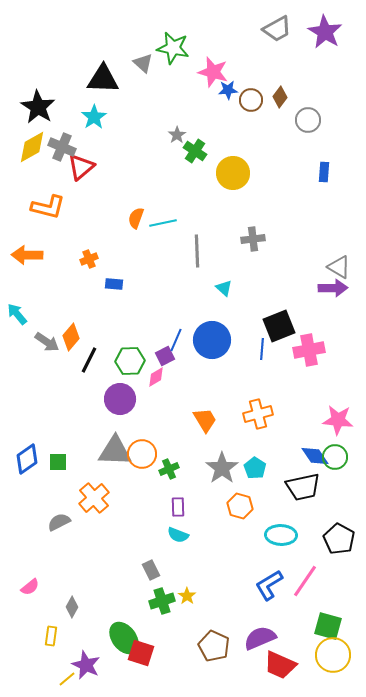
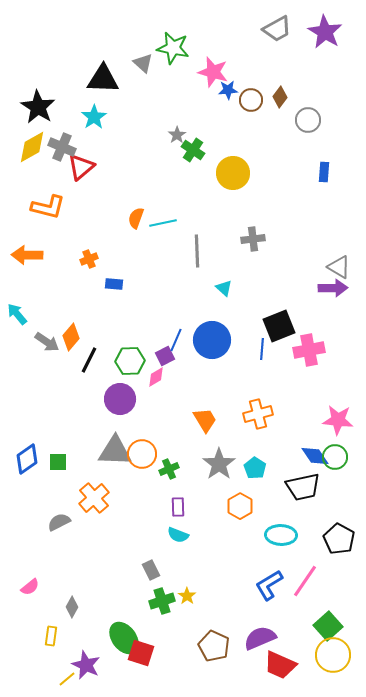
green cross at (195, 151): moved 2 px left, 1 px up
gray star at (222, 468): moved 3 px left, 4 px up
orange hexagon at (240, 506): rotated 15 degrees clockwise
green square at (328, 626): rotated 32 degrees clockwise
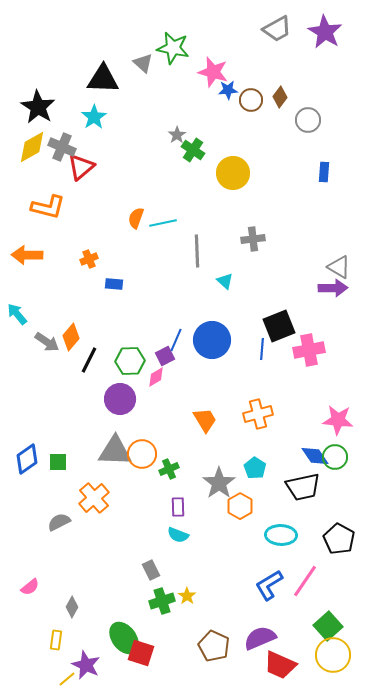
cyan triangle at (224, 288): moved 1 px right, 7 px up
gray star at (219, 464): moved 19 px down
yellow rectangle at (51, 636): moved 5 px right, 4 px down
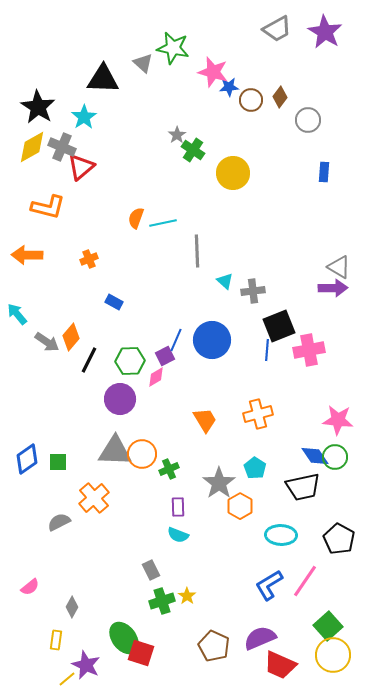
blue star at (228, 90): moved 1 px right, 3 px up
cyan star at (94, 117): moved 10 px left
gray cross at (253, 239): moved 52 px down
blue rectangle at (114, 284): moved 18 px down; rotated 24 degrees clockwise
blue line at (262, 349): moved 5 px right, 1 px down
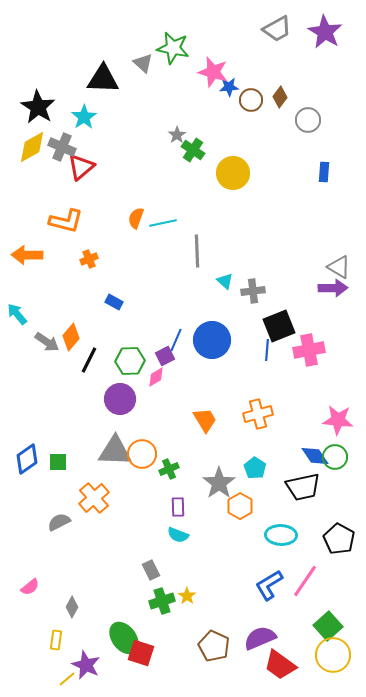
orange L-shape at (48, 207): moved 18 px right, 14 px down
red trapezoid at (280, 665): rotated 12 degrees clockwise
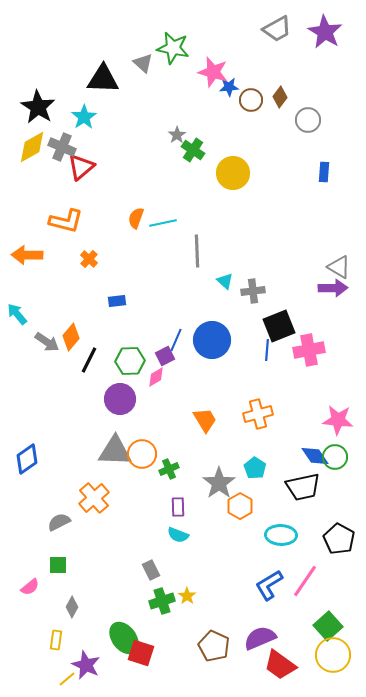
orange cross at (89, 259): rotated 24 degrees counterclockwise
blue rectangle at (114, 302): moved 3 px right, 1 px up; rotated 36 degrees counterclockwise
green square at (58, 462): moved 103 px down
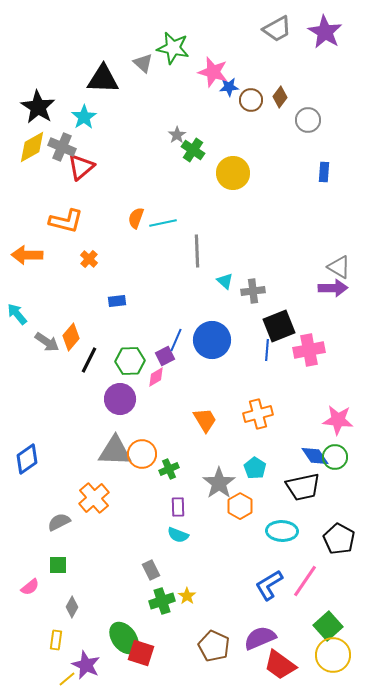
cyan ellipse at (281, 535): moved 1 px right, 4 px up
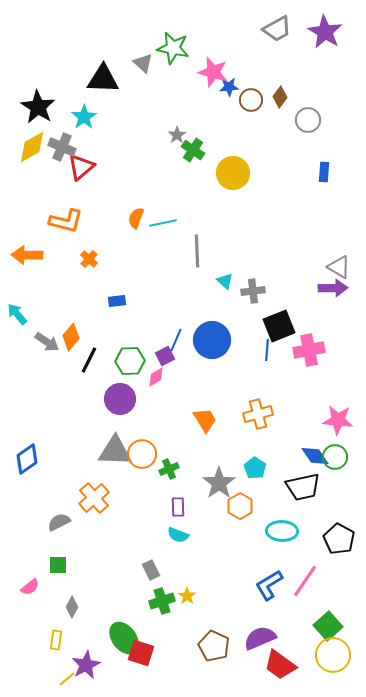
purple star at (86, 665): rotated 20 degrees clockwise
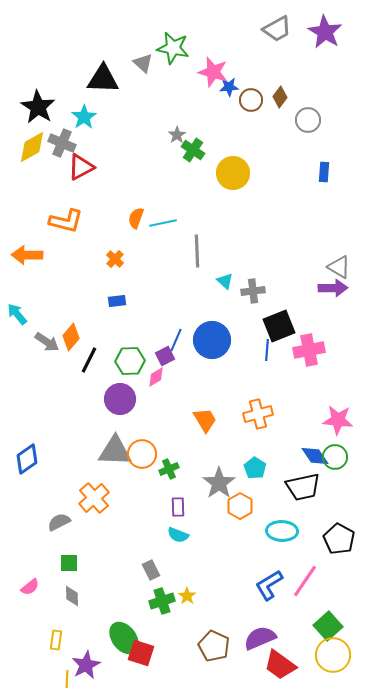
gray cross at (62, 147): moved 4 px up
red triangle at (81, 167): rotated 12 degrees clockwise
orange cross at (89, 259): moved 26 px right
green square at (58, 565): moved 11 px right, 2 px up
gray diamond at (72, 607): moved 11 px up; rotated 30 degrees counterclockwise
yellow line at (67, 679): rotated 48 degrees counterclockwise
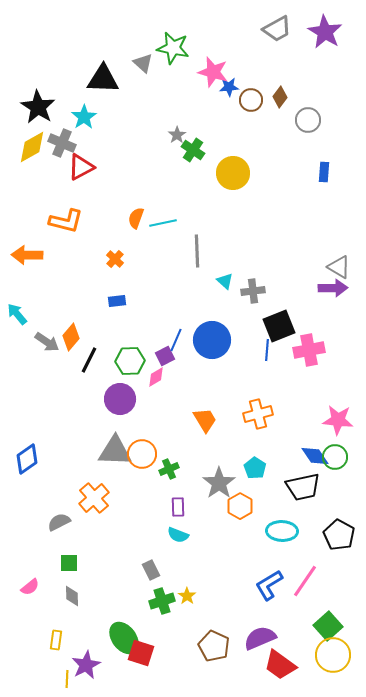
black pentagon at (339, 539): moved 4 px up
